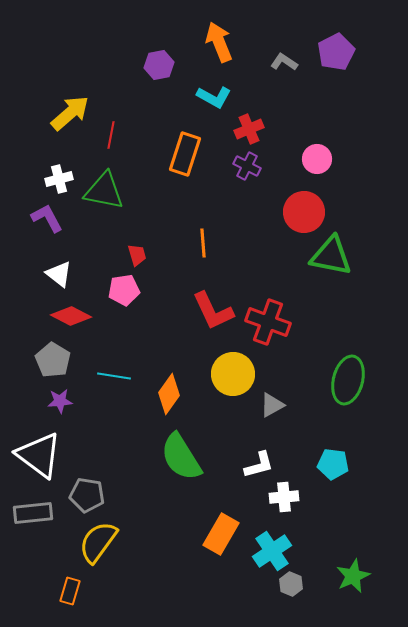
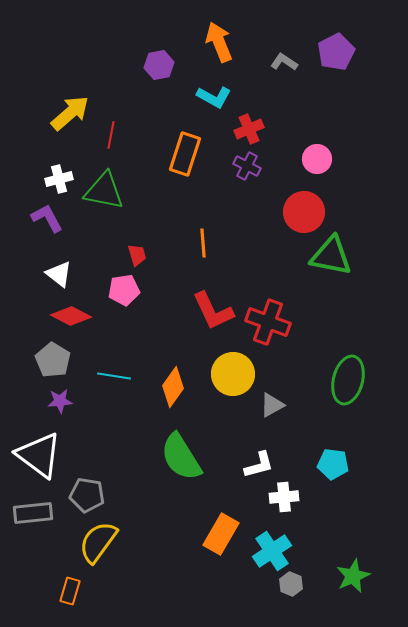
orange diamond at (169, 394): moved 4 px right, 7 px up
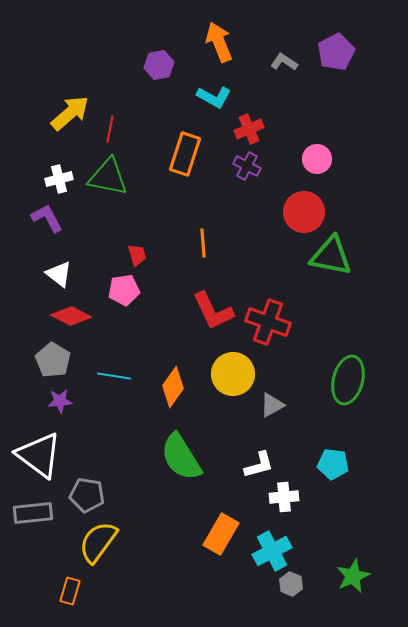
red line at (111, 135): moved 1 px left, 6 px up
green triangle at (104, 191): moved 4 px right, 14 px up
cyan cross at (272, 551): rotated 6 degrees clockwise
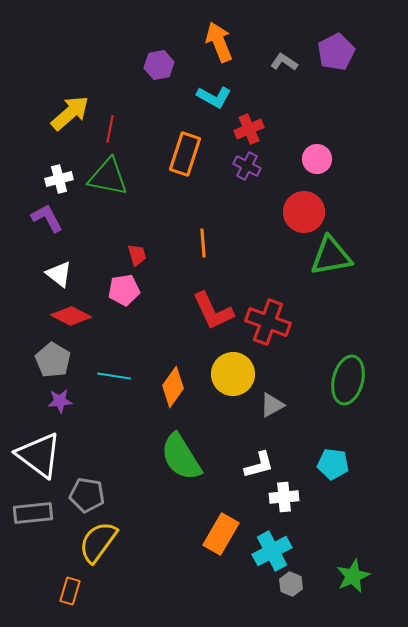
green triangle at (331, 256): rotated 21 degrees counterclockwise
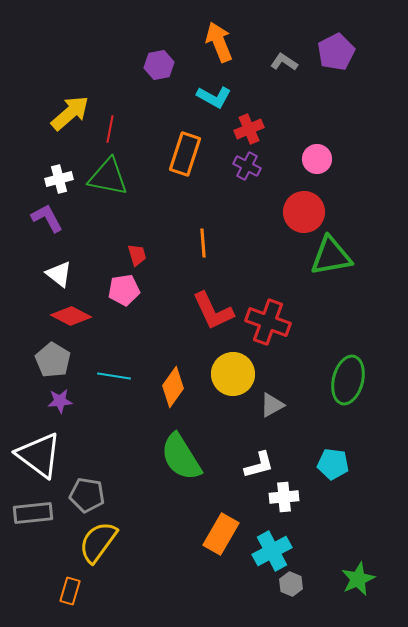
green star at (353, 576): moved 5 px right, 3 px down
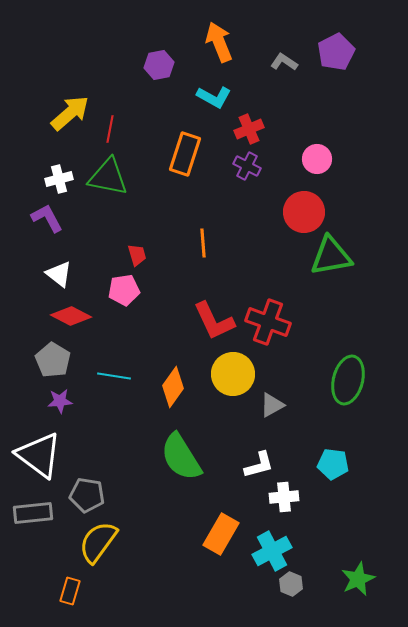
red L-shape at (213, 311): moved 1 px right, 10 px down
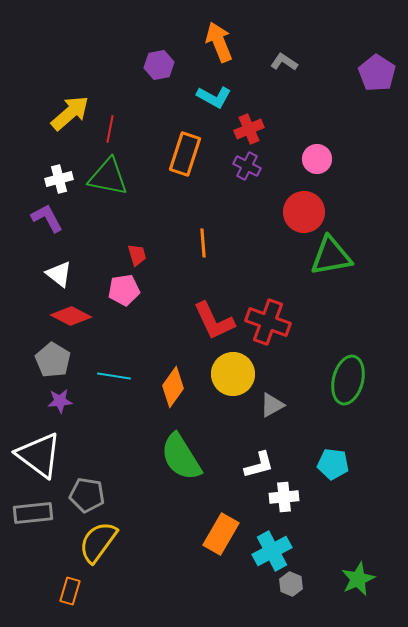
purple pentagon at (336, 52): moved 41 px right, 21 px down; rotated 12 degrees counterclockwise
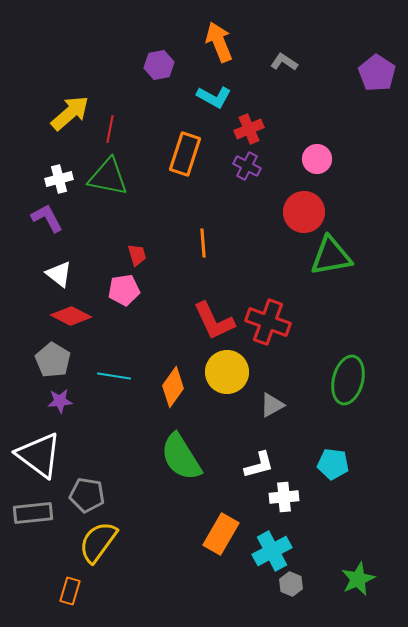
yellow circle at (233, 374): moved 6 px left, 2 px up
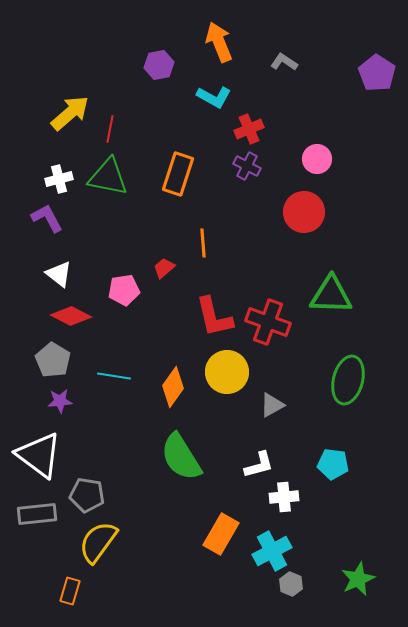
orange rectangle at (185, 154): moved 7 px left, 20 px down
red trapezoid at (137, 255): moved 27 px right, 13 px down; rotated 115 degrees counterclockwise
green triangle at (331, 256): moved 39 px down; rotated 12 degrees clockwise
red L-shape at (214, 321): moved 4 px up; rotated 12 degrees clockwise
gray rectangle at (33, 513): moved 4 px right, 1 px down
